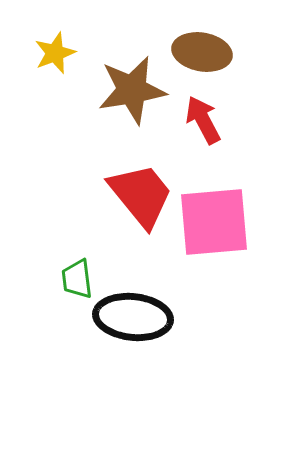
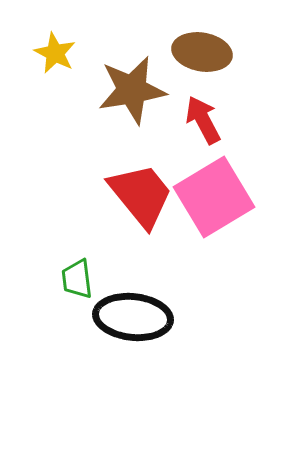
yellow star: rotated 24 degrees counterclockwise
pink square: moved 25 px up; rotated 26 degrees counterclockwise
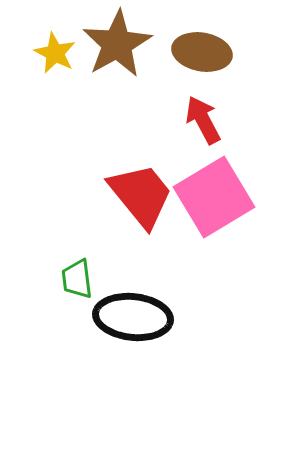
brown star: moved 15 px left, 46 px up; rotated 20 degrees counterclockwise
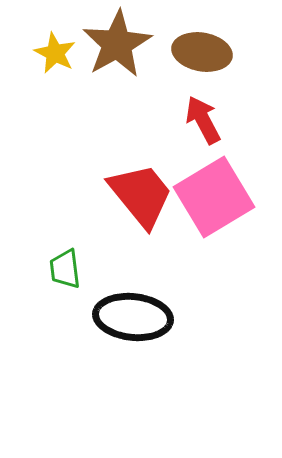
green trapezoid: moved 12 px left, 10 px up
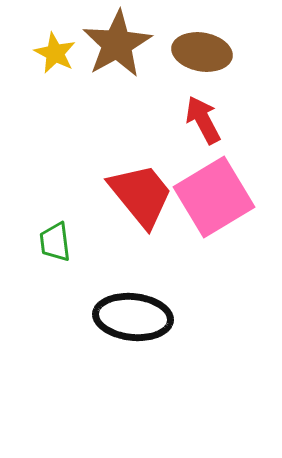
green trapezoid: moved 10 px left, 27 px up
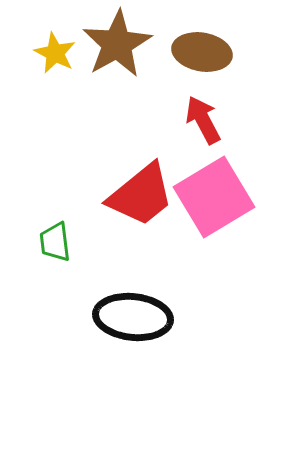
red trapezoid: rotated 90 degrees clockwise
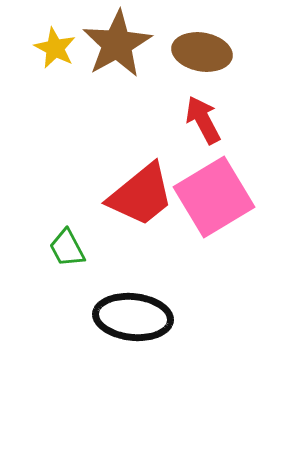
yellow star: moved 5 px up
green trapezoid: moved 12 px right, 6 px down; rotated 21 degrees counterclockwise
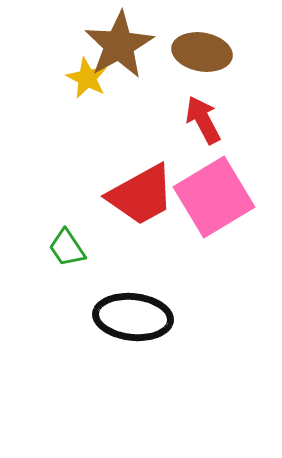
brown star: moved 2 px right, 1 px down
yellow star: moved 32 px right, 30 px down
red trapezoid: rotated 10 degrees clockwise
green trapezoid: rotated 6 degrees counterclockwise
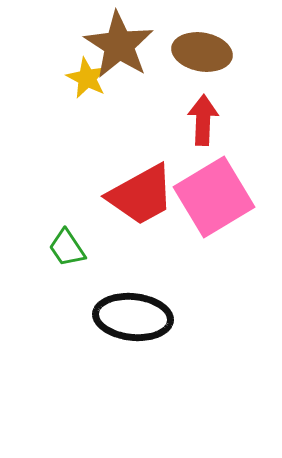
brown star: rotated 10 degrees counterclockwise
red arrow: rotated 30 degrees clockwise
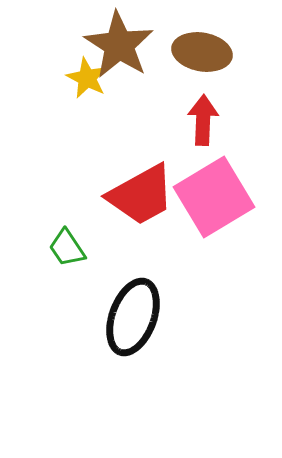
black ellipse: rotated 76 degrees counterclockwise
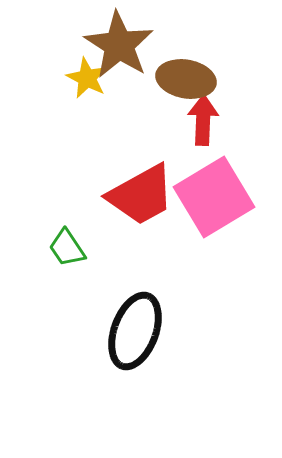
brown ellipse: moved 16 px left, 27 px down
black ellipse: moved 2 px right, 14 px down
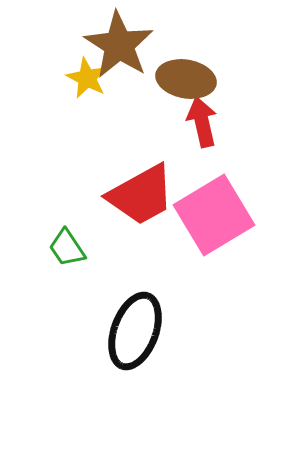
red arrow: moved 1 px left, 2 px down; rotated 15 degrees counterclockwise
pink square: moved 18 px down
